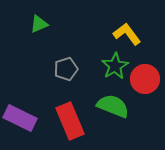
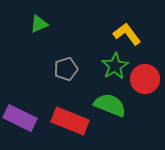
green semicircle: moved 3 px left, 1 px up
red rectangle: rotated 45 degrees counterclockwise
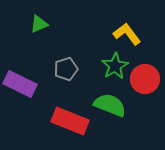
purple rectangle: moved 34 px up
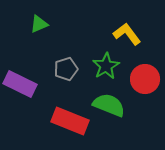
green star: moved 9 px left
green semicircle: moved 1 px left
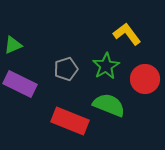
green triangle: moved 26 px left, 21 px down
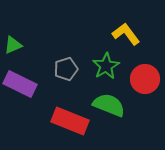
yellow L-shape: moved 1 px left
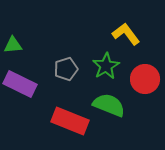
green triangle: rotated 18 degrees clockwise
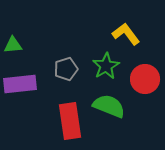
purple rectangle: rotated 32 degrees counterclockwise
green semicircle: moved 1 px down
red rectangle: rotated 60 degrees clockwise
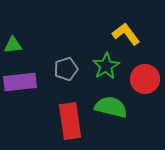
purple rectangle: moved 2 px up
green semicircle: moved 2 px right, 1 px down; rotated 8 degrees counterclockwise
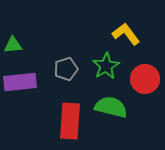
red rectangle: rotated 12 degrees clockwise
